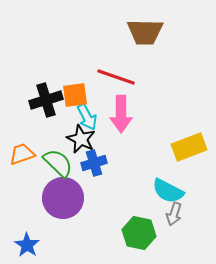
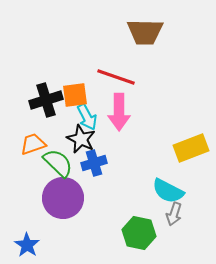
pink arrow: moved 2 px left, 2 px up
yellow rectangle: moved 2 px right, 1 px down
orange trapezoid: moved 11 px right, 10 px up
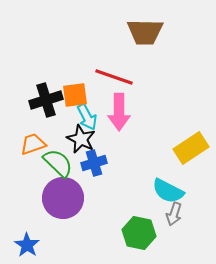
red line: moved 2 px left
yellow rectangle: rotated 12 degrees counterclockwise
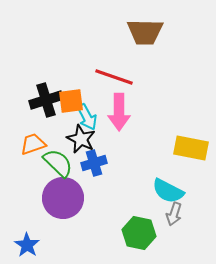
orange square: moved 4 px left, 6 px down
yellow rectangle: rotated 44 degrees clockwise
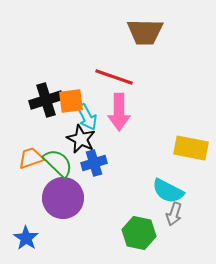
orange trapezoid: moved 2 px left, 14 px down
blue star: moved 1 px left, 7 px up
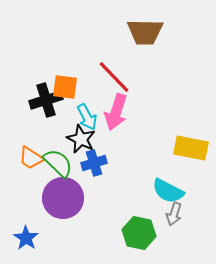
red line: rotated 27 degrees clockwise
orange square: moved 6 px left, 14 px up; rotated 16 degrees clockwise
pink arrow: moved 3 px left; rotated 18 degrees clockwise
orange trapezoid: rotated 128 degrees counterclockwise
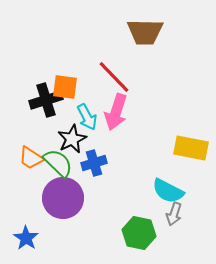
black star: moved 9 px left; rotated 20 degrees clockwise
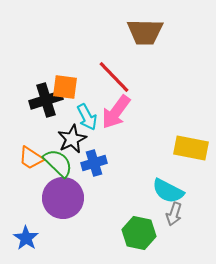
pink arrow: rotated 18 degrees clockwise
